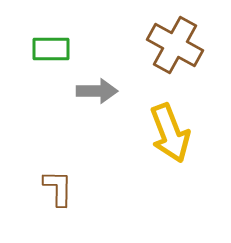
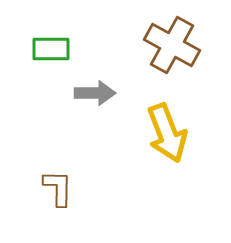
brown cross: moved 3 px left
gray arrow: moved 2 px left, 2 px down
yellow arrow: moved 3 px left
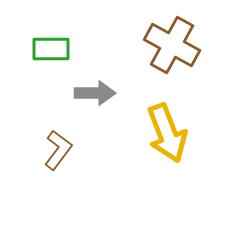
brown L-shape: moved 38 px up; rotated 36 degrees clockwise
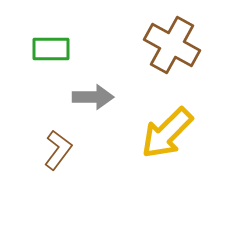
gray arrow: moved 2 px left, 4 px down
yellow arrow: rotated 66 degrees clockwise
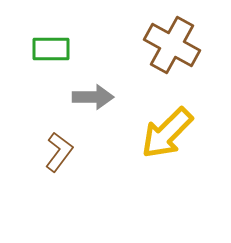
brown L-shape: moved 1 px right, 2 px down
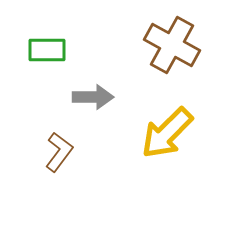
green rectangle: moved 4 px left, 1 px down
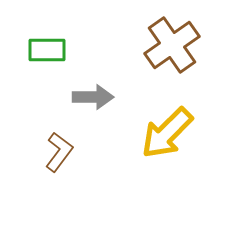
brown cross: rotated 26 degrees clockwise
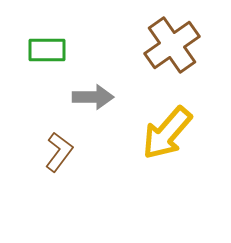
yellow arrow: rotated 4 degrees counterclockwise
